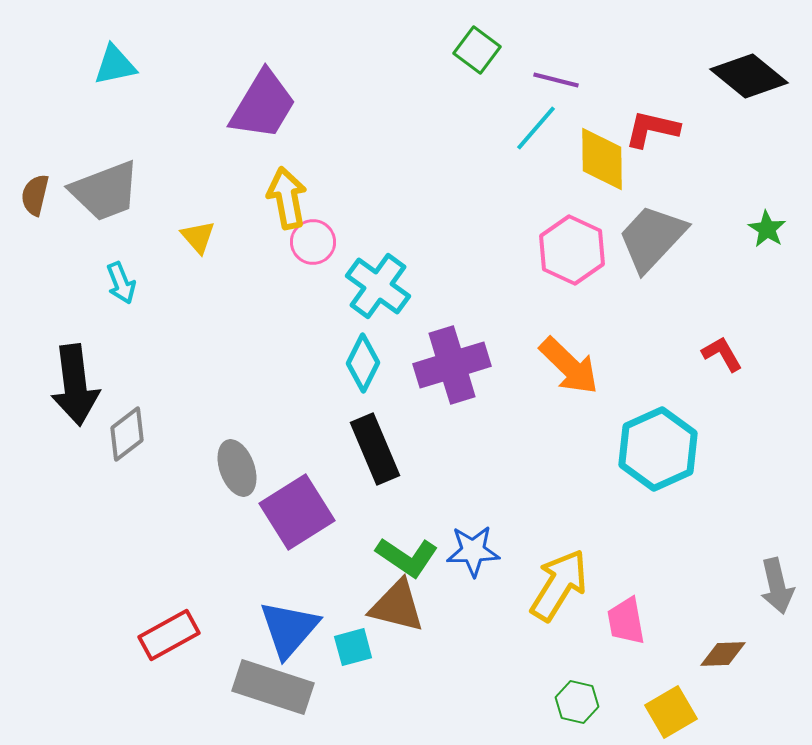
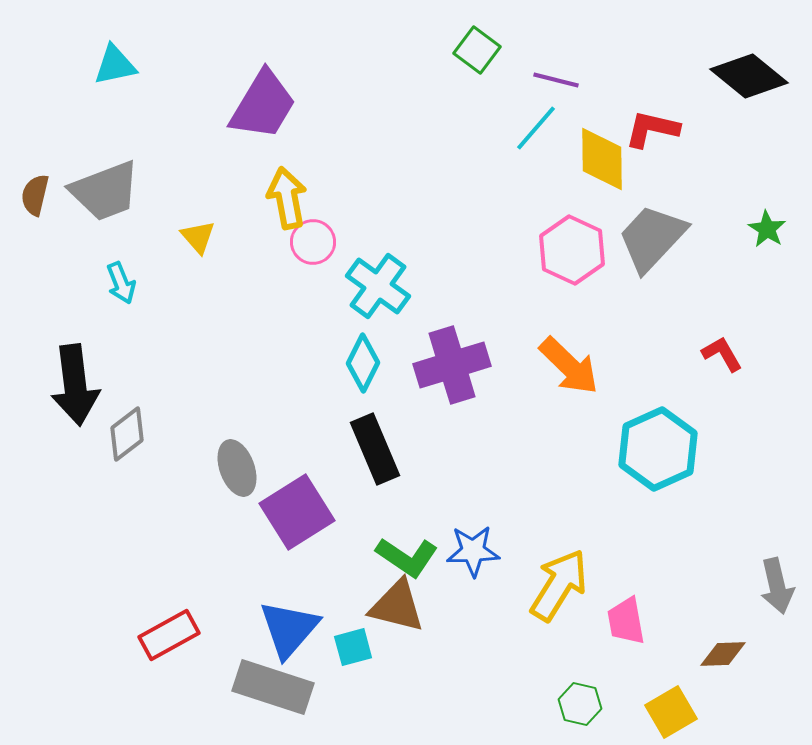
green hexagon at (577, 702): moved 3 px right, 2 px down
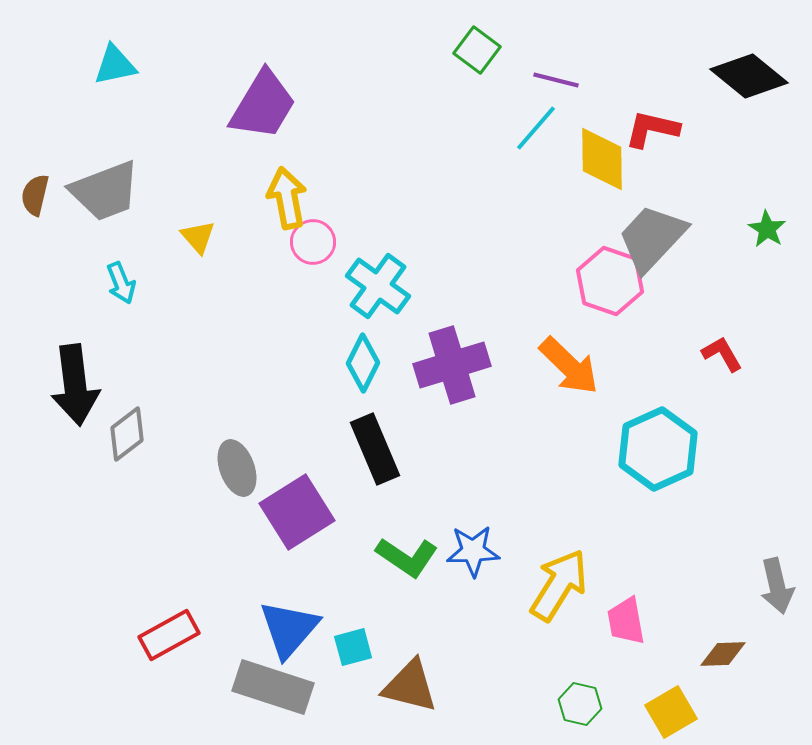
pink hexagon at (572, 250): moved 38 px right, 31 px down; rotated 6 degrees counterclockwise
brown triangle at (397, 606): moved 13 px right, 80 px down
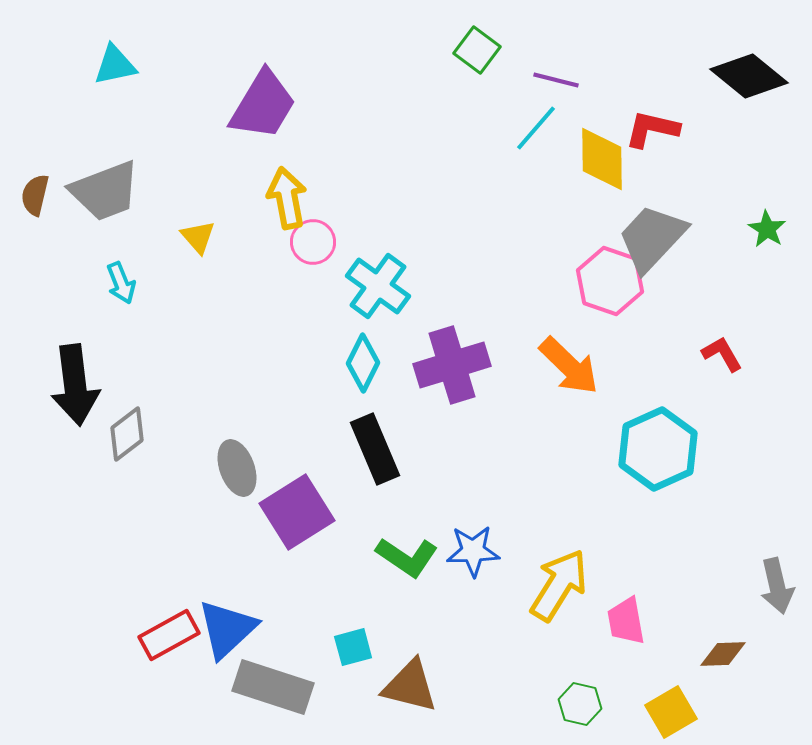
blue triangle at (289, 629): moved 62 px left; rotated 6 degrees clockwise
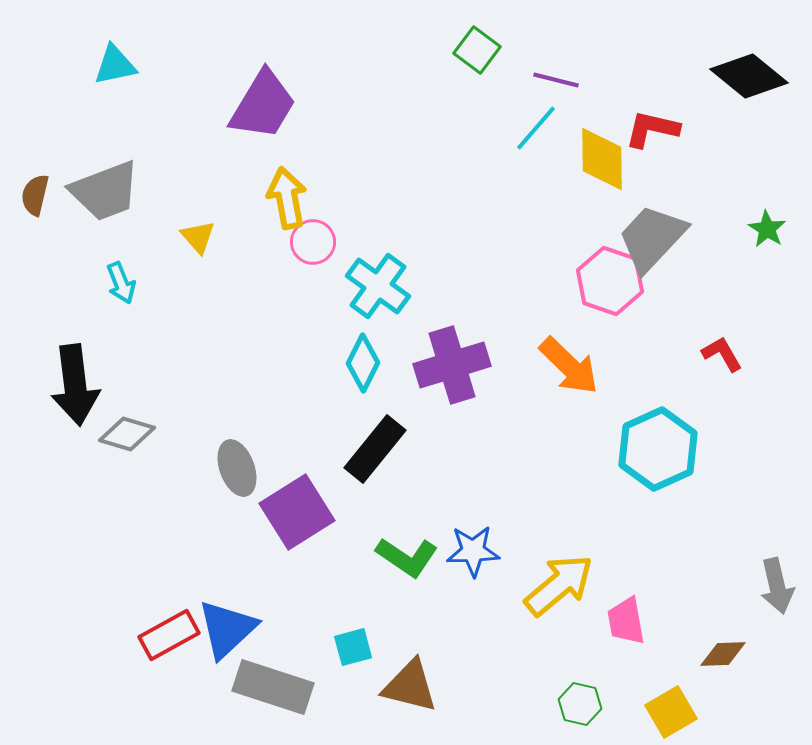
gray diamond at (127, 434): rotated 54 degrees clockwise
black rectangle at (375, 449): rotated 62 degrees clockwise
yellow arrow at (559, 585): rotated 18 degrees clockwise
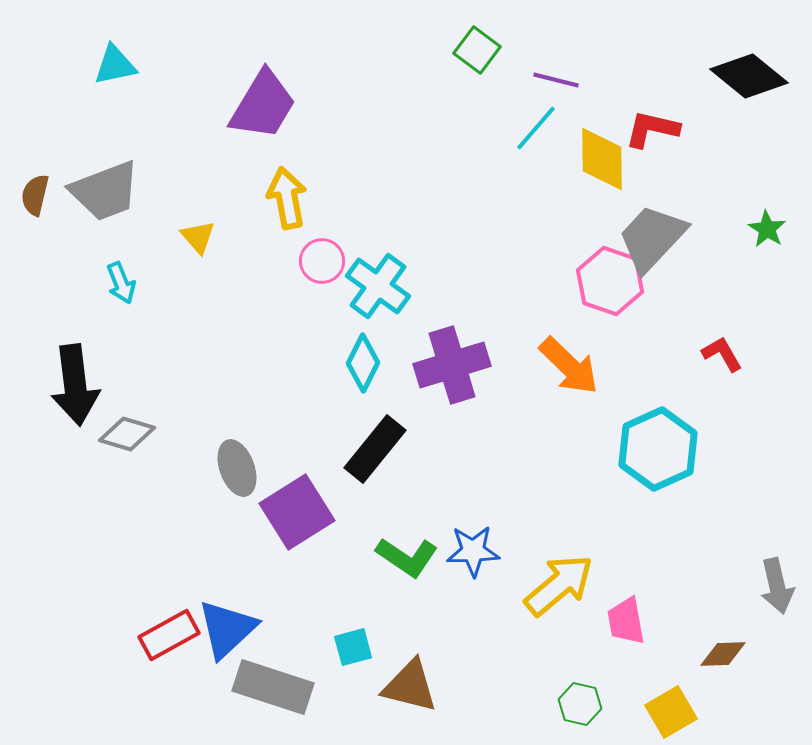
pink circle at (313, 242): moved 9 px right, 19 px down
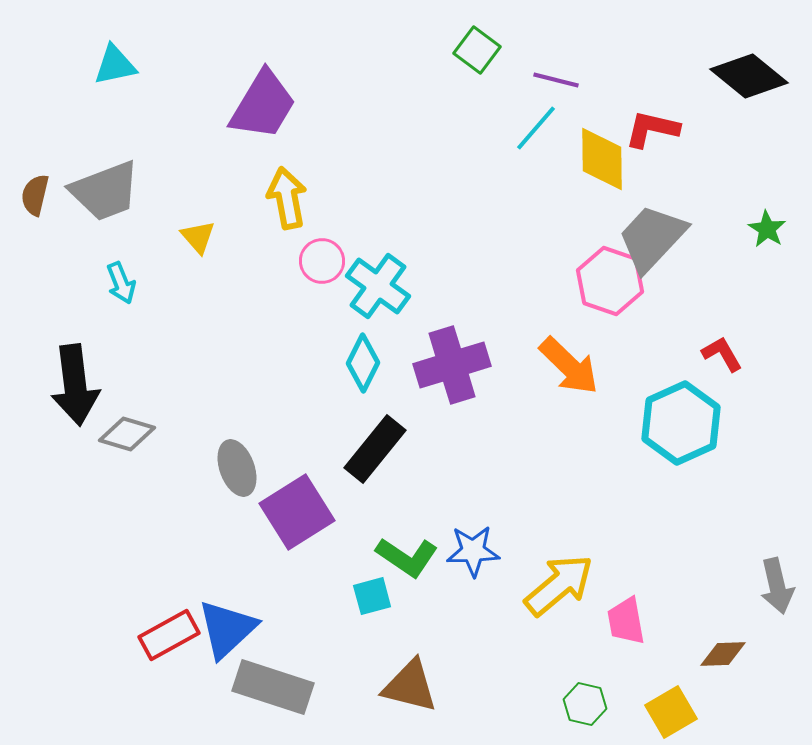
cyan hexagon at (658, 449): moved 23 px right, 26 px up
cyan square at (353, 647): moved 19 px right, 51 px up
green hexagon at (580, 704): moved 5 px right
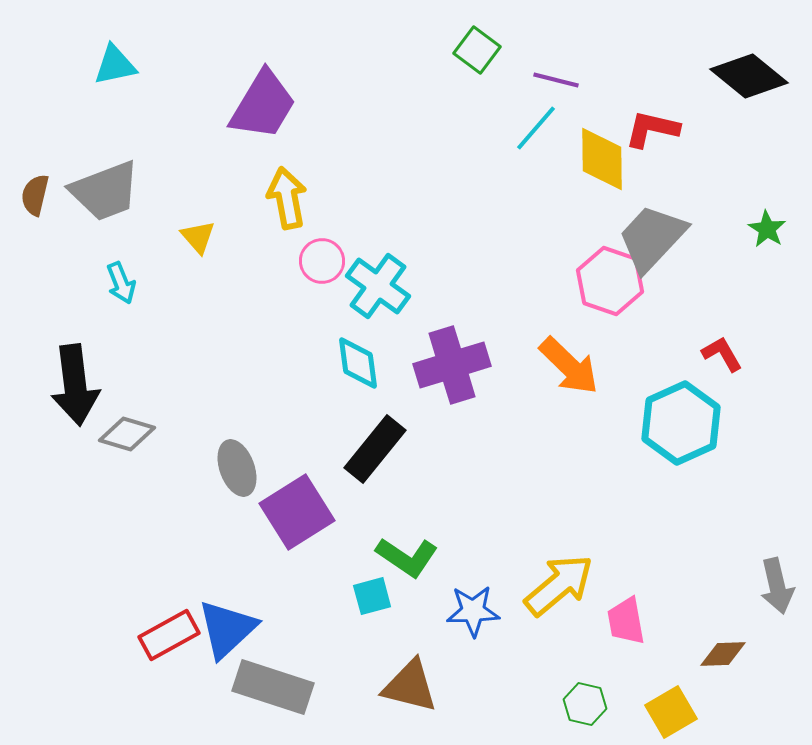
cyan diamond at (363, 363): moved 5 px left; rotated 34 degrees counterclockwise
blue star at (473, 551): moved 60 px down
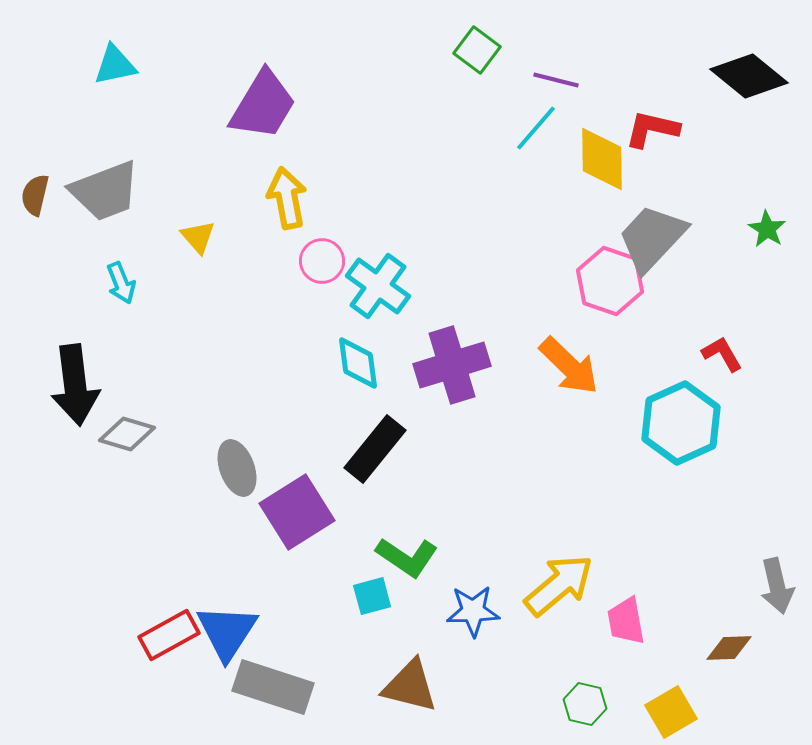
blue triangle at (227, 629): moved 3 px down; rotated 14 degrees counterclockwise
brown diamond at (723, 654): moved 6 px right, 6 px up
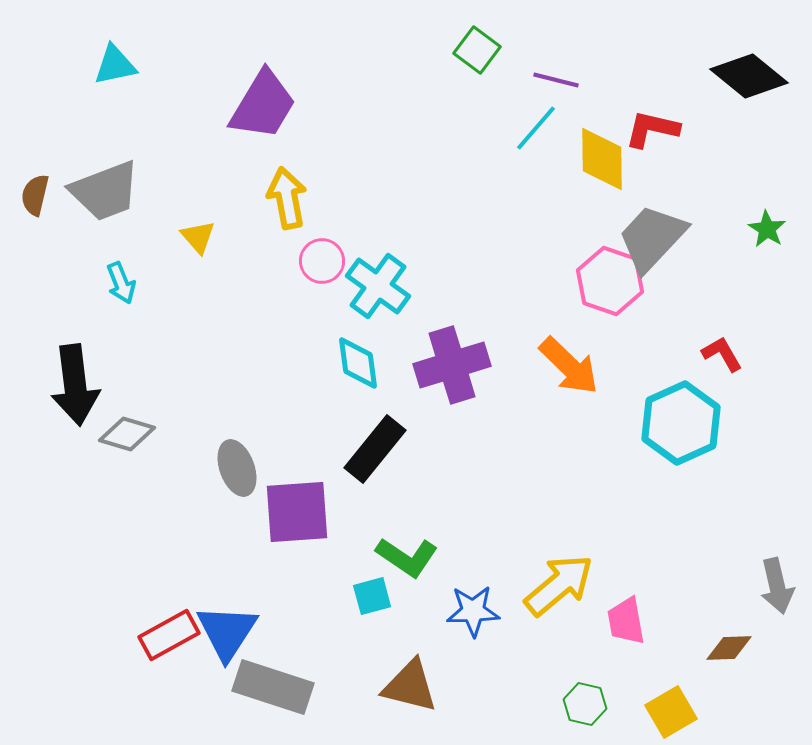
purple square at (297, 512): rotated 28 degrees clockwise
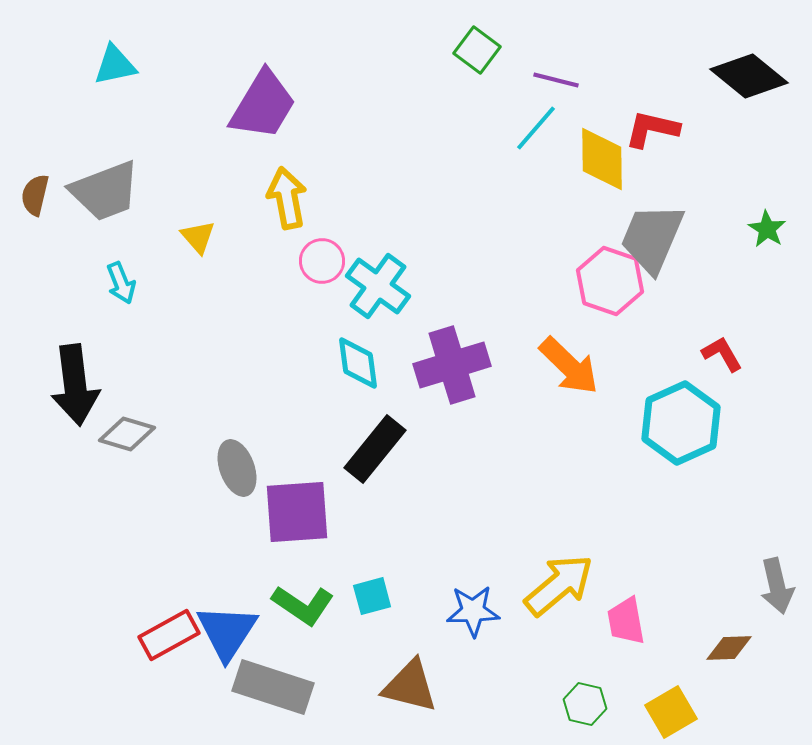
gray trapezoid at (652, 238): rotated 20 degrees counterclockwise
green L-shape at (407, 557): moved 104 px left, 48 px down
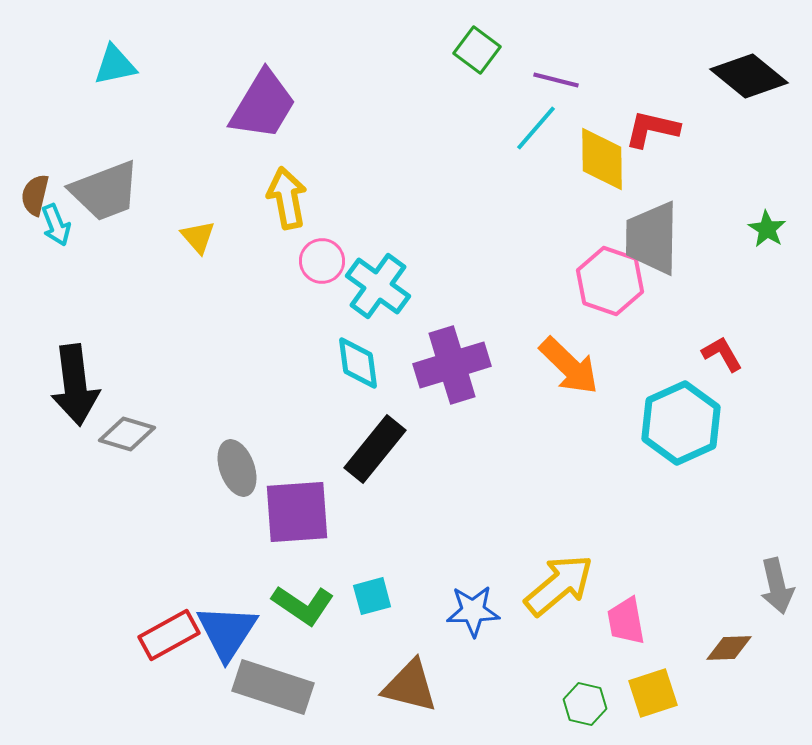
gray trapezoid at (652, 238): rotated 22 degrees counterclockwise
cyan arrow at (121, 283): moved 65 px left, 58 px up
yellow square at (671, 712): moved 18 px left, 19 px up; rotated 12 degrees clockwise
